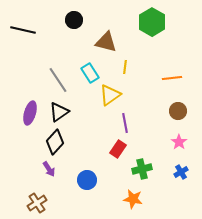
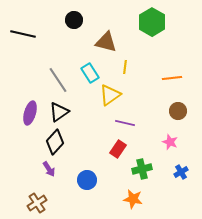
black line: moved 4 px down
purple line: rotated 66 degrees counterclockwise
pink star: moved 9 px left; rotated 14 degrees counterclockwise
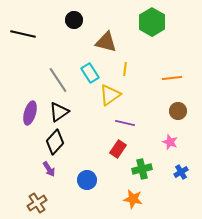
yellow line: moved 2 px down
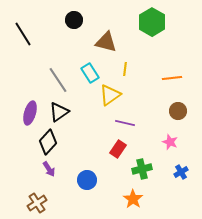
black line: rotated 45 degrees clockwise
black diamond: moved 7 px left
orange star: rotated 24 degrees clockwise
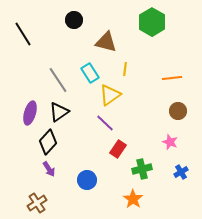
purple line: moved 20 px left; rotated 30 degrees clockwise
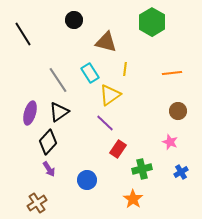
orange line: moved 5 px up
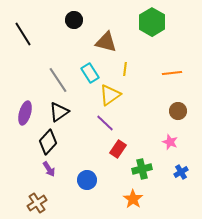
purple ellipse: moved 5 px left
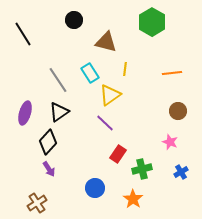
red rectangle: moved 5 px down
blue circle: moved 8 px right, 8 px down
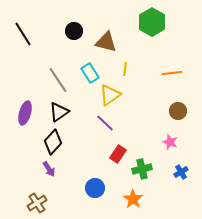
black circle: moved 11 px down
black diamond: moved 5 px right
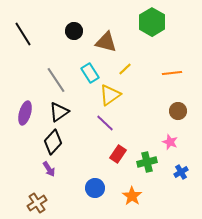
yellow line: rotated 40 degrees clockwise
gray line: moved 2 px left
green cross: moved 5 px right, 7 px up
orange star: moved 1 px left, 3 px up
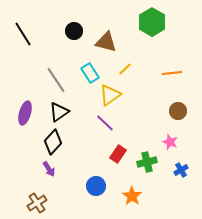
blue cross: moved 2 px up
blue circle: moved 1 px right, 2 px up
